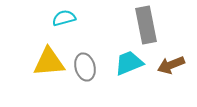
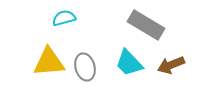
gray rectangle: rotated 48 degrees counterclockwise
cyan trapezoid: rotated 112 degrees counterclockwise
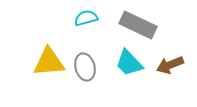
cyan semicircle: moved 22 px right
gray rectangle: moved 8 px left; rotated 6 degrees counterclockwise
brown arrow: moved 1 px left
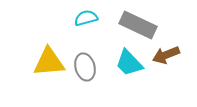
brown arrow: moved 4 px left, 10 px up
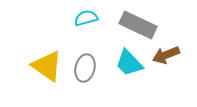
yellow triangle: moved 2 px left, 4 px down; rotated 40 degrees clockwise
gray ellipse: moved 1 px down; rotated 28 degrees clockwise
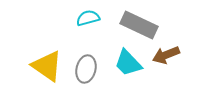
cyan semicircle: moved 2 px right
gray rectangle: moved 1 px right
cyan trapezoid: moved 1 px left
gray ellipse: moved 1 px right, 1 px down
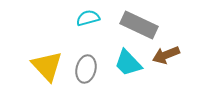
yellow triangle: rotated 12 degrees clockwise
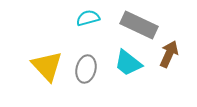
brown arrow: moved 3 px right, 1 px up; rotated 136 degrees clockwise
cyan trapezoid: rotated 8 degrees counterclockwise
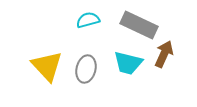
cyan semicircle: moved 2 px down
brown arrow: moved 5 px left
cyan trapezoid: rotated 24 degrees counterclockwise
